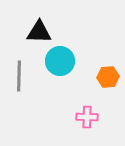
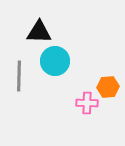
cyan circle: moved 5 px left
orange hexagon: moved 10 px down
pink cross: moved 14 px up
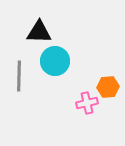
pink cross: rotated 15 degrees counterclockwise
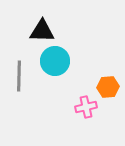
black triangle: moved 3 px right, 1 px up
pink cross: moved 1 px left, 4 px down
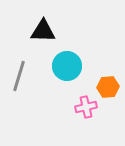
black triangle: moved 1 px right
cyan circle: moved 12 px right, 5 px down
gray line: rotated 16 degrees clockwise
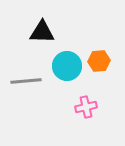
black triangle: moved 1 px left, 1 px down
gray line: moved 7 px right, 5 px down; rotated 68 degrees clockwise
orange hexagon: moved 9 px left, 26 px up
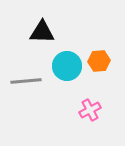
pink cross: moved 4 px right, 3 px down; rotated 15 degrees counterclockwise
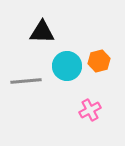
orange hexagon: rotated 10 degrees counterclockwise
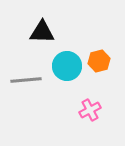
gray line: moved 1 px up
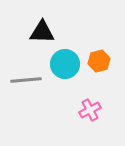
cyan circle: moved 2 px left, 2 px up
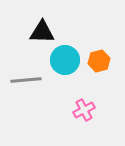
cyan circle: moved 4 px up
pink cross: moved 6 px left
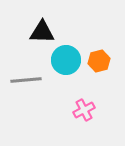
cyan circle: moved 1 px right
